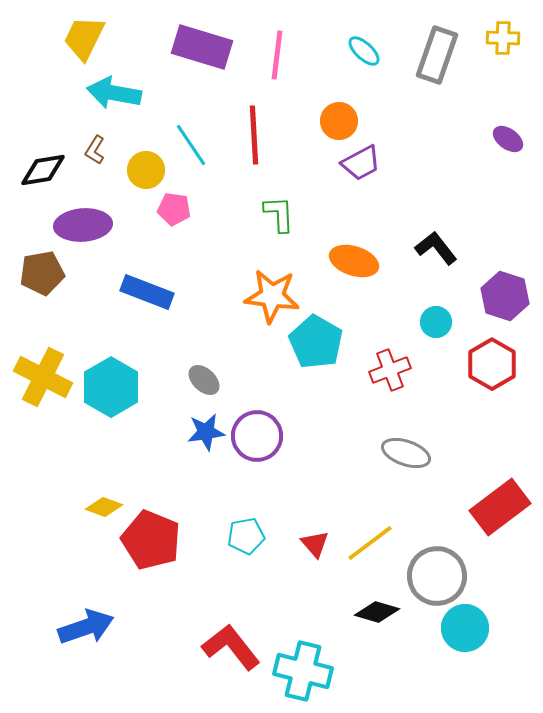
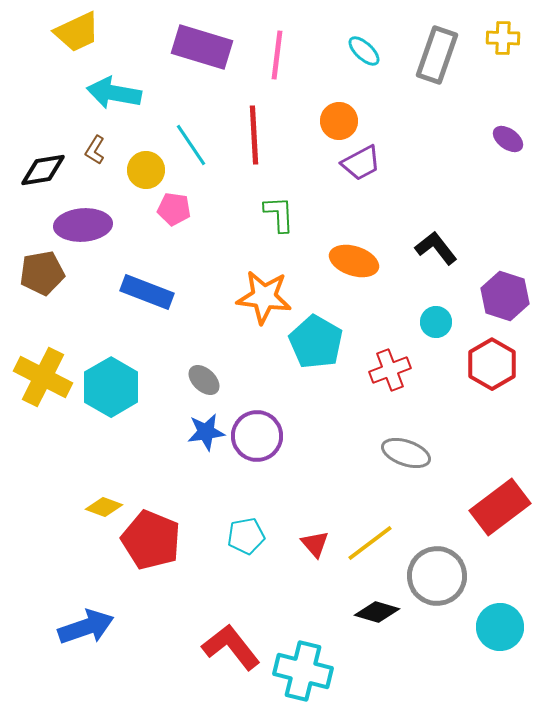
yellow trapezoid at (84, 38): moved 7 px left, 6 px up; rotated 141 degrees counterclockwise
orange star at (272, 296): moved 8 px left, 1 px down
cyan circle at (465, 628): moved 35 px right, 1 px up
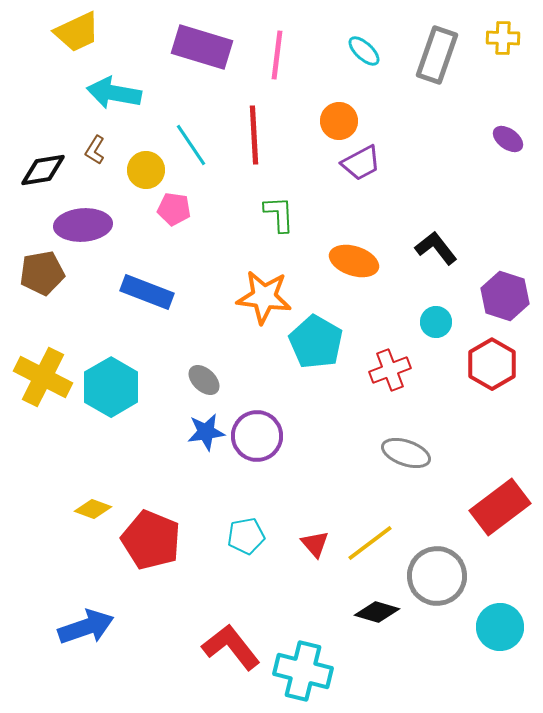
yellow diamond at (104, 507): moved 11 px left, 2 px down
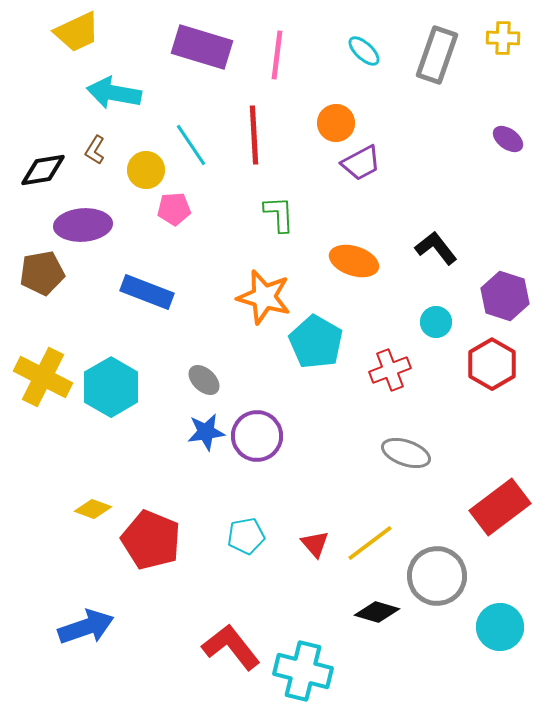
orange circle at (339, 121): moved 3 px left, 2 px down
pink pentagon at (174, 209): rotated 12 degrees counterclockwise
orange star at (264, 297): rotated 8 degrees clockwise
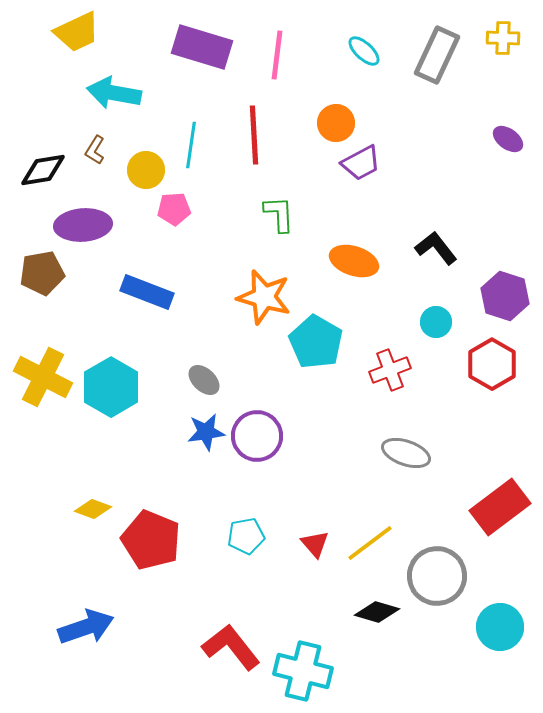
gray rectangle at (437, 55): rotated 6 degrees clockwise
cyan line at (191, 145): rotated 42 degrees clockwise
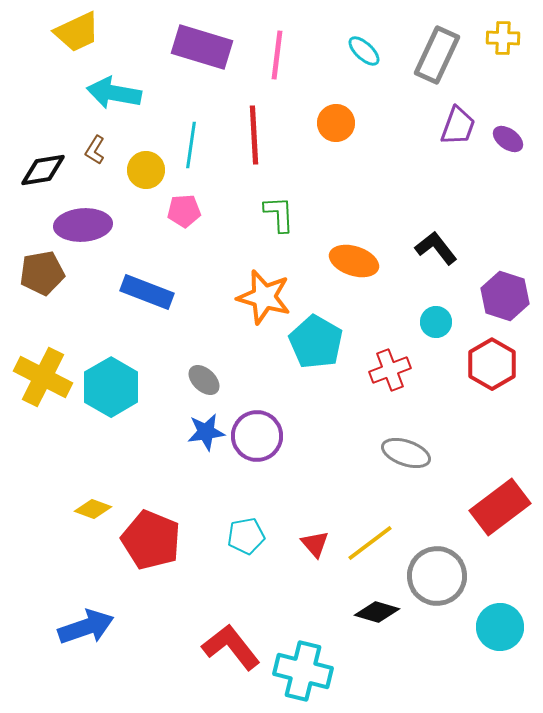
purple trapezoid at (361, 163): moved 97 px right, 37 px up; rotated 42 degrees counterclockwise
pink pentagon at (174, 209): moved 10 px right, 2 px down
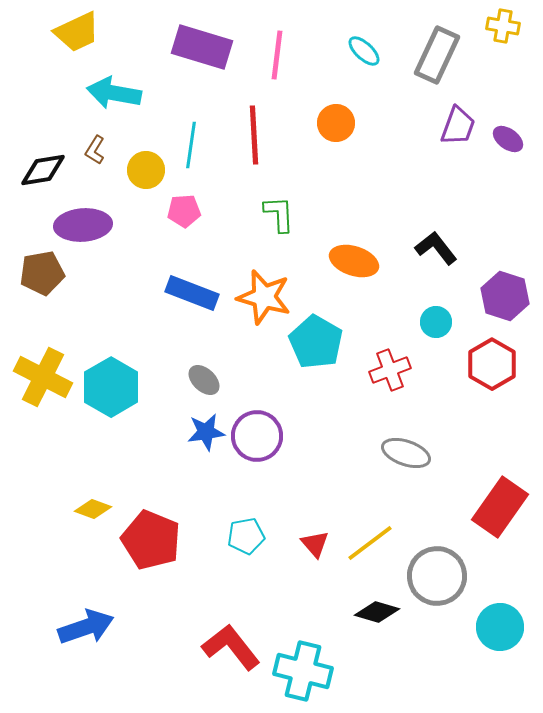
yellow cross at (503, 38): moved 12 px up; rotated 8 degrees clockwise
blue rectangle at (147, 292): moved 45 px right, 1 px down
red rectangle at (500, 507): rotated 18 degrees counterclockwise
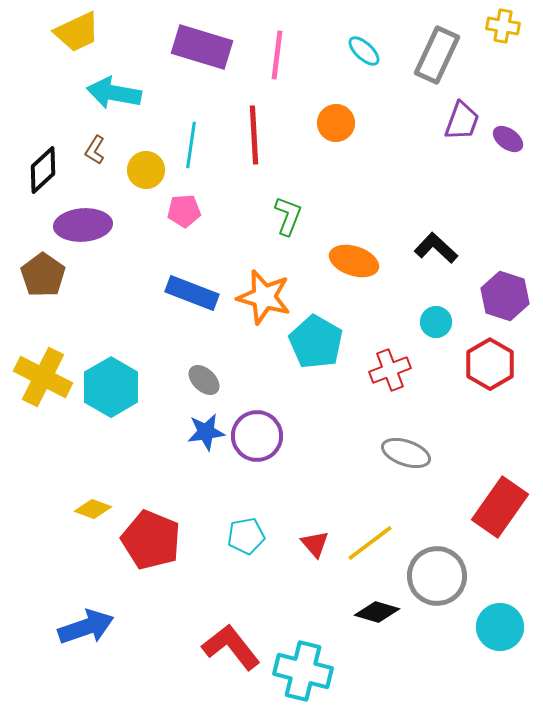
purple trapezoid at (458, 126): moved 4 px right, 5 px up
black diamond at (43, 170): rotated 33 degrees counterclockwise
green L-shape at (279, 214): moved 9 px right, 2 px down; rotated 24 degrees clockwise
black L-shape at (436, 248): rotated 9 degrees counterclockwise
brown pentagon at (42, 273): moved 1 px right, 2 px down; rotated 27 degrees counterclockwise
red hexagon at (492, 364): moved 2 px left
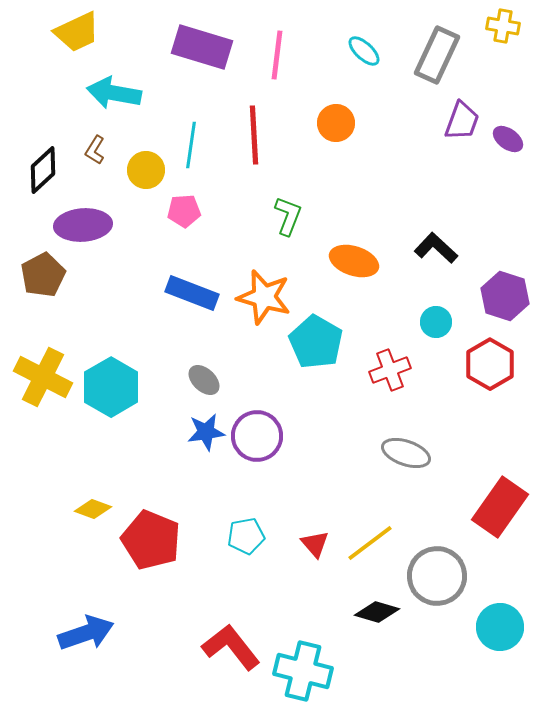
brown pentagon at (43, 275): rotated 9 degrees clockwise
blue arrow at (86, 627): moved 6 px down
